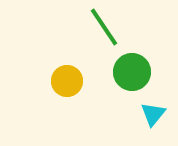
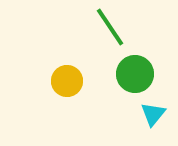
green line: moved 6 px right
green circle: moved 3 px right, 2 px down
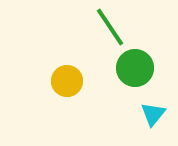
green circle: moved 6 px up
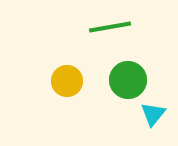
green line: rotated 66 degrees counterclockwise
green circle: moved 7 px left, 12 px down
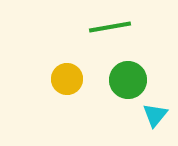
yellow circle: moved 2 px up
cyan triangle: moved 2 px right, 1 px down
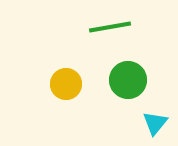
yellow circle: moved 1 px left, 5 px down
cyan triangle: moved 8 px down
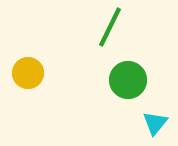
green line: rotated 54 degrees counterclockwise
yellow circle: moved 38 px left, 11 px up
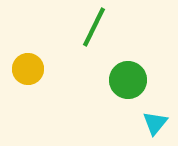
green line: moved 16 px left
yellow circle: moved 4 px up
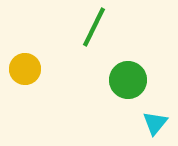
yellow circle: moved 3 px left
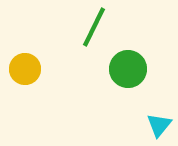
green circle: moved 11 px up
cyan triangle: moved 4 px right, 2 px down
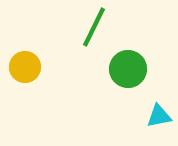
yellow circle: moved 2 px up
cyan triangle: moved 9 px up; rotated 40 degrees clockwise
